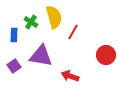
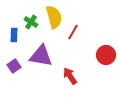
red arrow: rotated 36 degrees clockwise
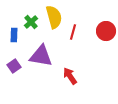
green cross: rotated 16 degrees clockwise
red line: rotated 14 degrees counterclockwise
red circle: moved 24 px up
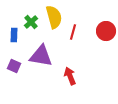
purple square: rotated 32 degrees counterclockwise
red arrow: rotated 12 degrees clockwise
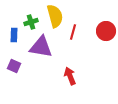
yellow semicircle: moved 1 px right, 1 px up
green cross: rotated 24 degrees clockwise
purple triangle: moved 9 px up
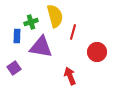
red circle: moved 9 px left, 21 px down
blue rectangle: moved 3 px right, 1 px down
purple square: moved 2 px down; rotated 32 degrees clockwise
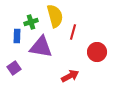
red arrow: rotated 84 degrees clockwise
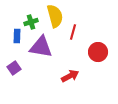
red circle: moved 1 px right
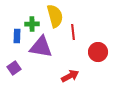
green cross: moved 1 px right, 2 px down; rotated 16 degrees clockwise
red line: rotated 21 degrees counterclockwise
